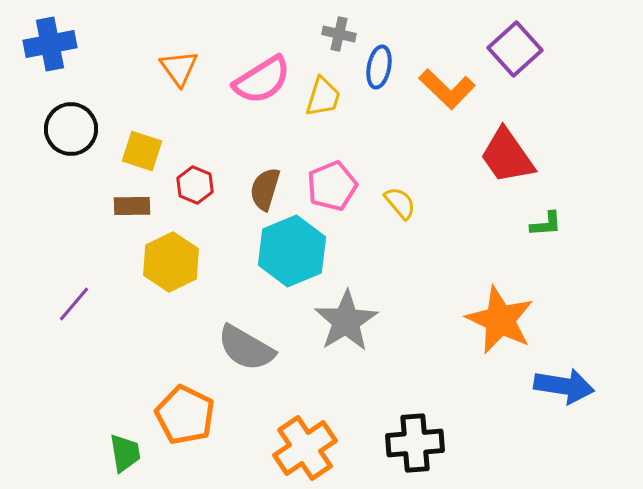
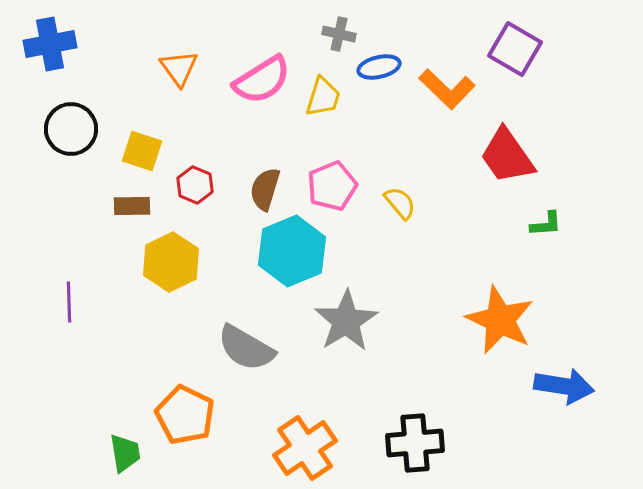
purple square: rotated 18 degrees counterclockwise
blue ellipse: rotated 66 degrees clockwise
purple line: moved 5 px left, 2 px up; rotated 42 degrees counterclockwise
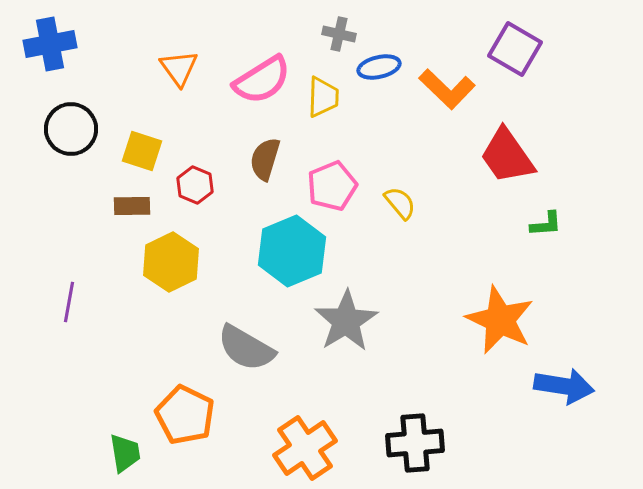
yellow trapezoid: rotated 15 degrees counterclockwise
brown semicircle: moved 30 px up
purple line: rotated 12 degrees clockwise
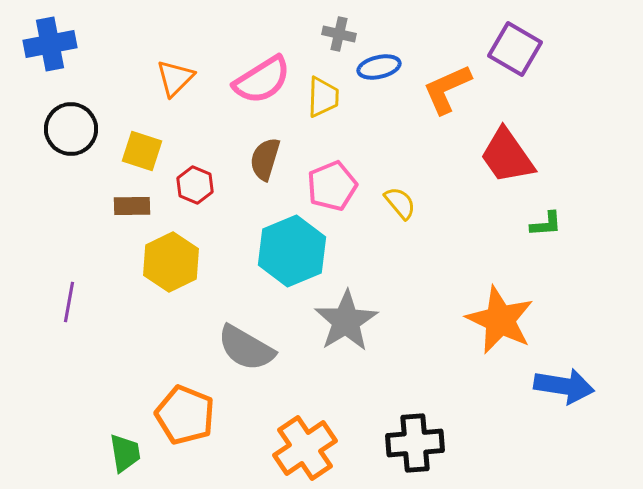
orange triangle: moved 4 px left, 10 px down; rotated 21 degrees clockwise
orange L-shape: rotated 112 degrees clockwise
orange pentagon: rotated 4 degrees counterclockwise
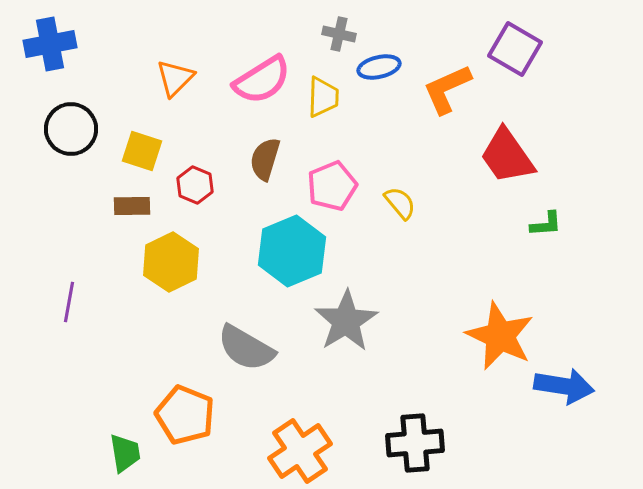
orange star: moved 16 px down
orange cross: moved 5 px left, 3 px down
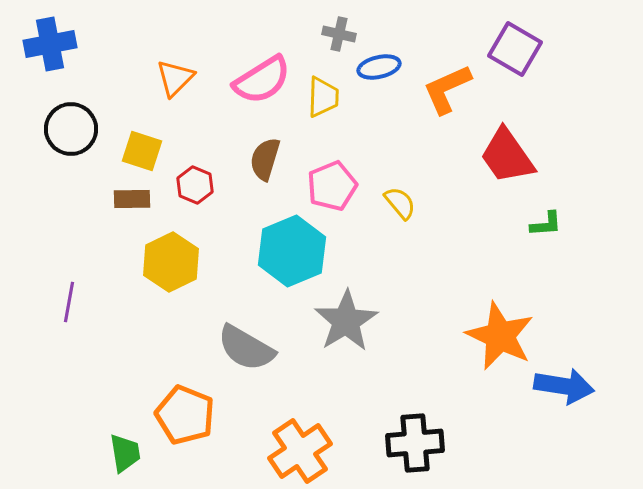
brown rectangle: moved 7 px up
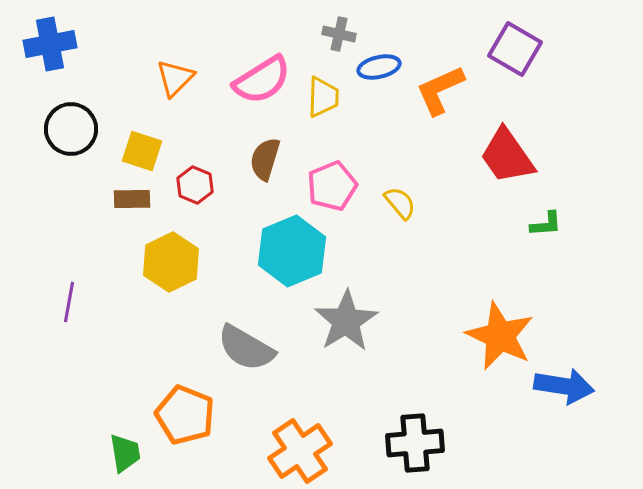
orange L-shape: moved 7 px left, 1 px down
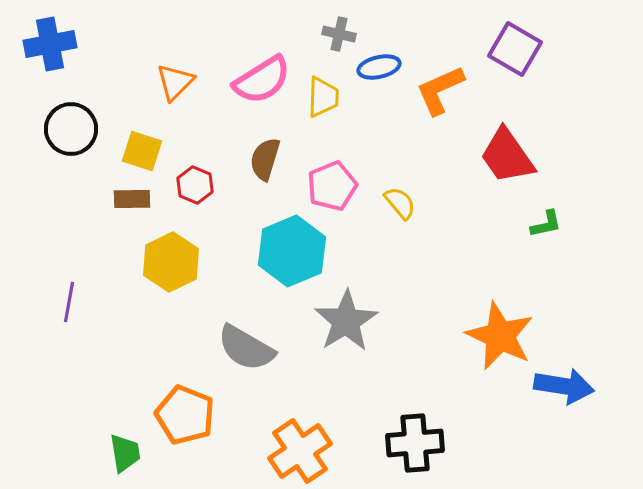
orange triangle: moved 4 px down
green L-shape: rotated 8 degrees counterclockwise
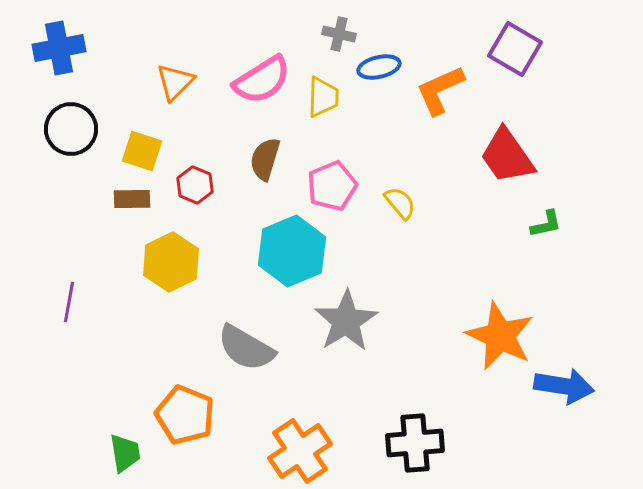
blue cross: moved 9 px right, 4 px down
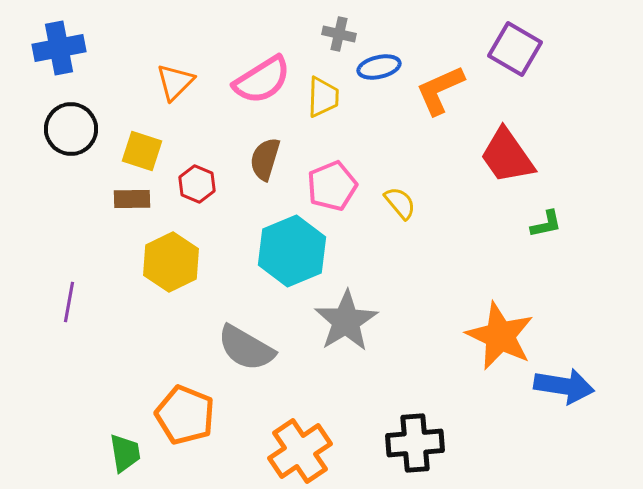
red hexagon: moved 2 px right, 1 px up
